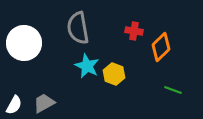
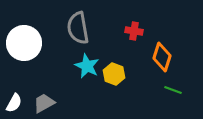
orange diamond: moved 1 px right, 10 px down; rotated 28 degrees counterclockwise
white semicircle: moved 2 px up
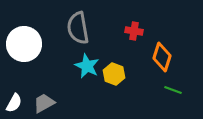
white circle: moved 1 px down
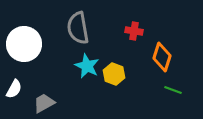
white semicircle: moved 14 px up
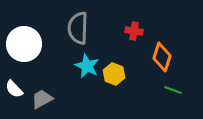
gray semicircle: rotated 12 degrees clockwise
white semicircle: rotated 108 degrees clockwise
gray trapezoid: moved 2 px left, 4 px up
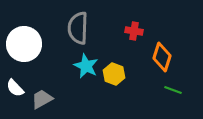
cyan star: moved 1 px left
white semicircle: moved 1 px right, 1 px up
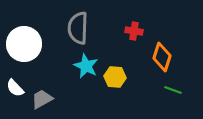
yellow hexagon: moved 1 px right, 3 px down; rotated 15 degrees counterclockwise
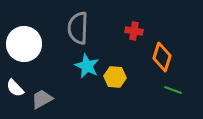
cyan star: moved 1 px right
